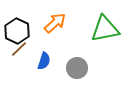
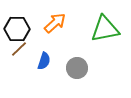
black hexagon: moved 2 px up; rotated 25 degrees counterclockwise
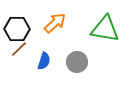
green triangle: rotated 20 degrees clockwise
gray circle: moved 6 px up
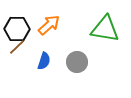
orange arrow: moved 6 px left, 2 px down
brown line: moved 2 px left, 2 px up
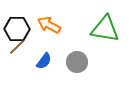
orange arrow: rotated 110 degrees counterclockwise
blue semicircle: rotated 18 degrees clockwise
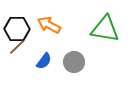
gray circle: moved 3 px left
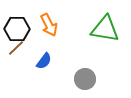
orange arrow: rotated 145 degrees counterclockwise
brown line: moved 1 px left, 1 px down
gray circle: moved 11 px right, 17 px down
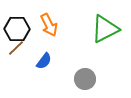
green triangle: rotated 36 degrees counterclockwise
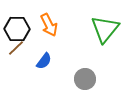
green triangle: rotated 24 degrees counterclockwise
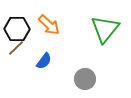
orange arrow: rotated 20 degrees counterclockwise
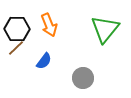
orange arrow: rotated 25 degrees clockwise
gray circle: moved 2 px left, 1 px up
